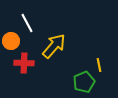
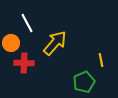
orange circle: moved 2 px down
yellow arrow: moved 1 px right, 3 px up
yellow line: moved 2 px right, 5 px up
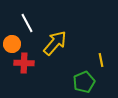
orange circle: moved 1 px right, 1 px down
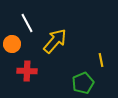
yellow arrow: moved 2 px up
red cross: moved 3 px right, 8 px down
green pentagon: moved 1 px left, 1 px down
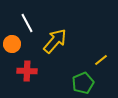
yellow line: rotated 64 degrees clockwise
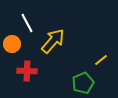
yellow arrow: moved 2 px left
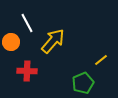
orange circle: moved 1 px left, 2 px up
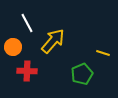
orange circle: moved 2 px right, 5 px down
yellow line: moved 2 px right, 7 px up; rotated 56 degrees clockwise
green pentagon: moved 1 px left, 9 px up
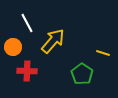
green pentagon: rotated 15 degrees counterclockwise
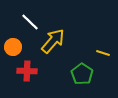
white line: moved 3 px right, 1 px up; rotated 18 degrees counterclockwise
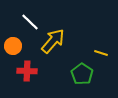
orange circle: moved 1 px up
yellow line: moved 2 px left
